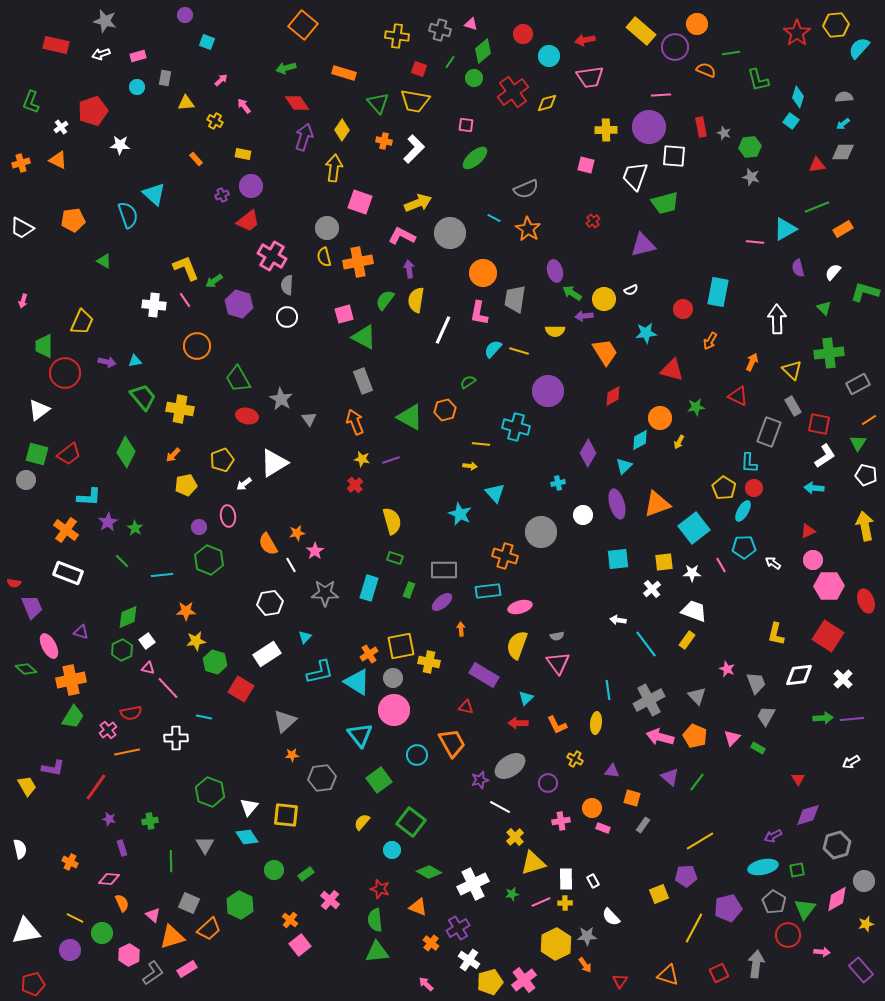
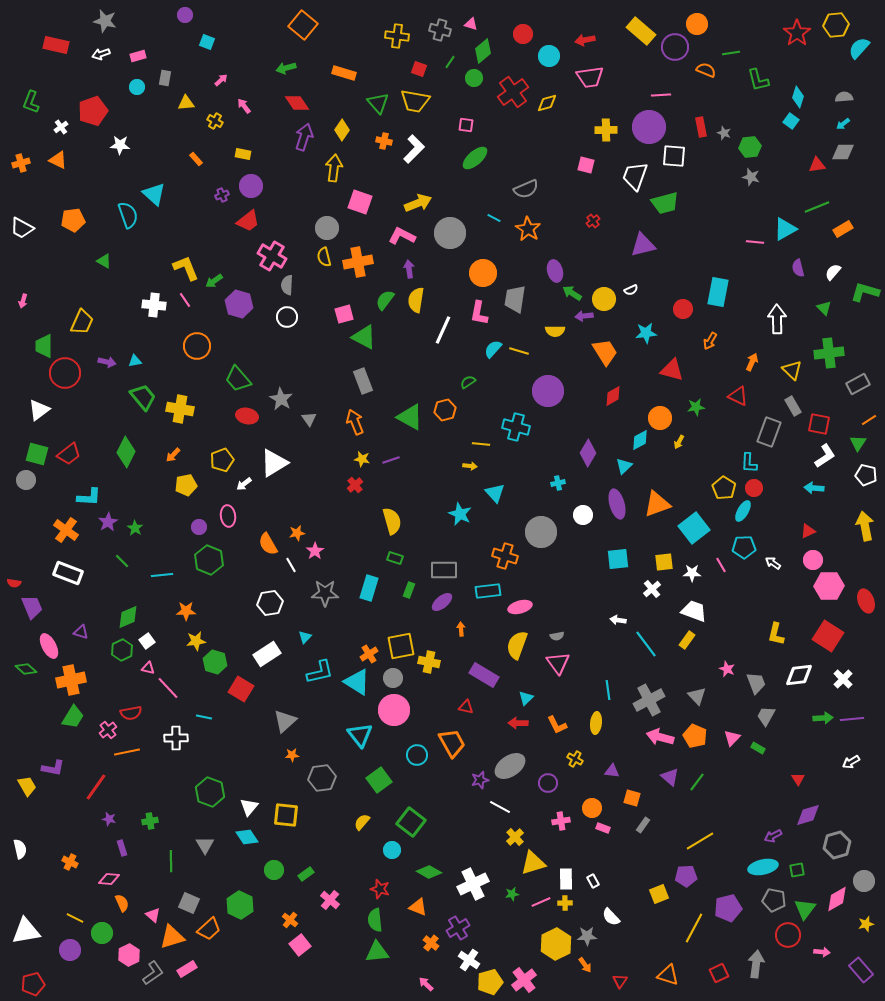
green trapezoid at (238, 379): rotated 12 degrees counterclockwise
gray pentagon at (774, 902): moved 2 px up; rotated 20 degrees counterclockwise
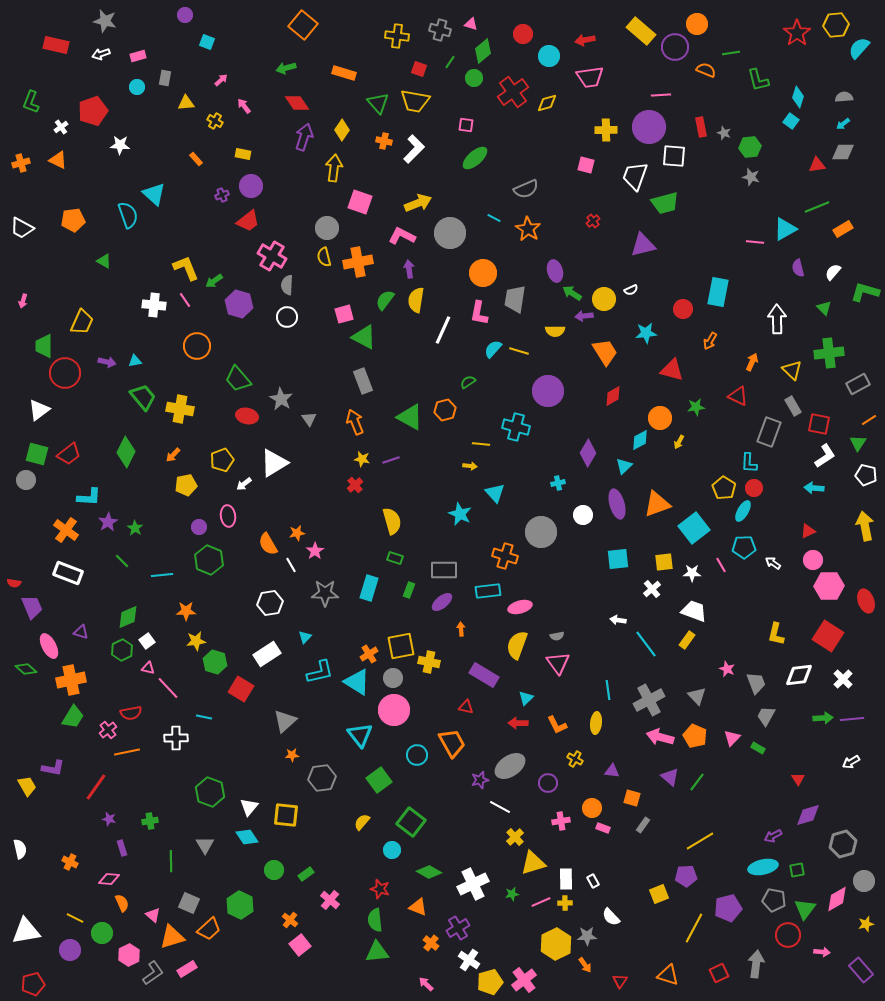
gray hexagon at (837, 845): moved 6 px right, 1 px up
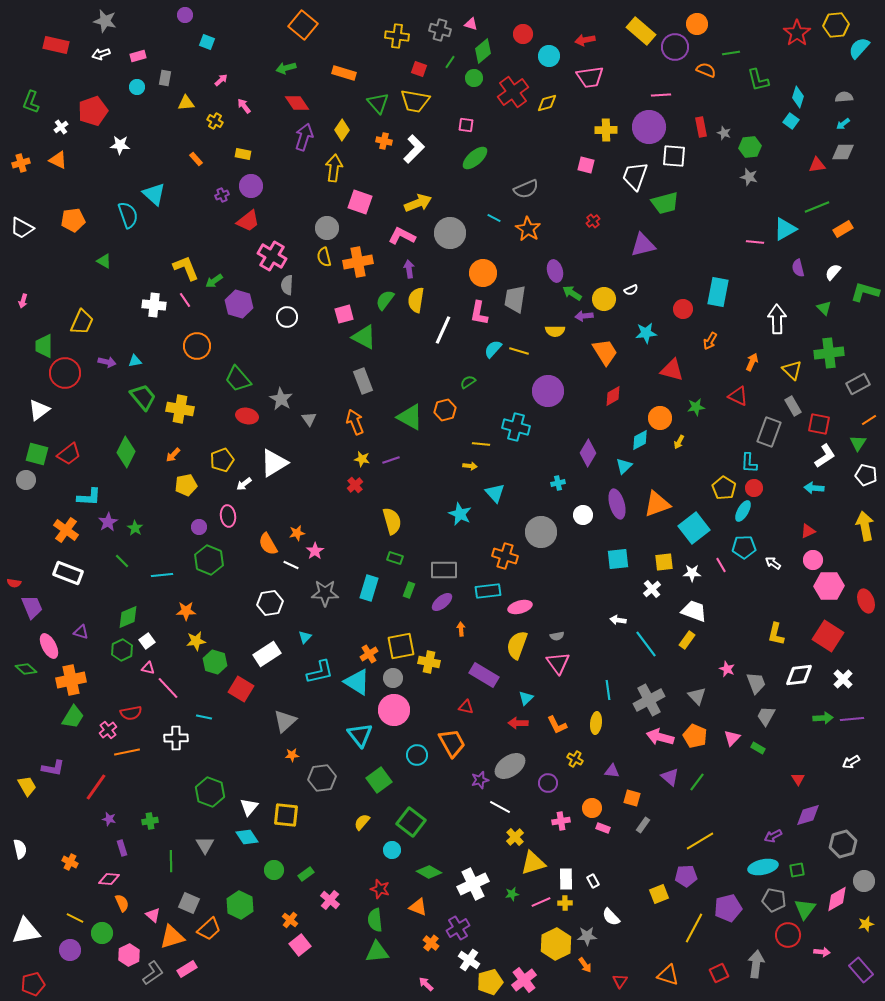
gray star at (751, 177): moved 2 px left
white line at (291, 565): rotated 35 degrees counterclockwise
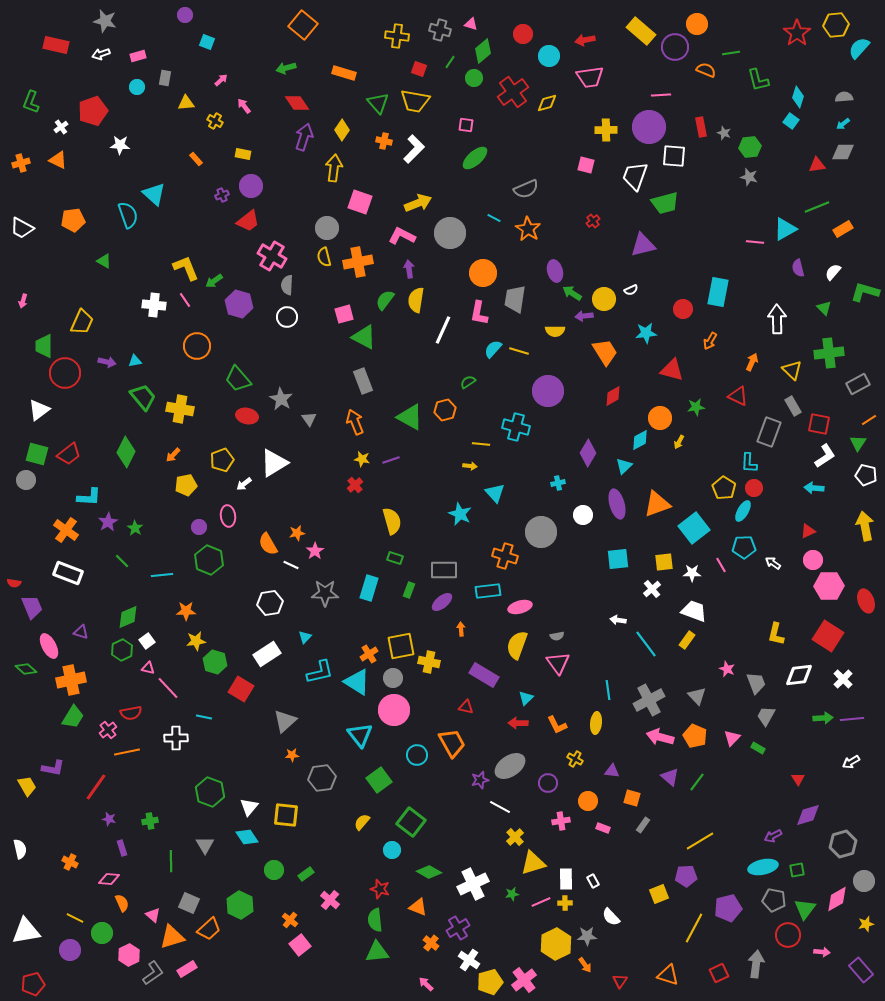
orange circle at (592, 808): moved 4 px left, 7 px up
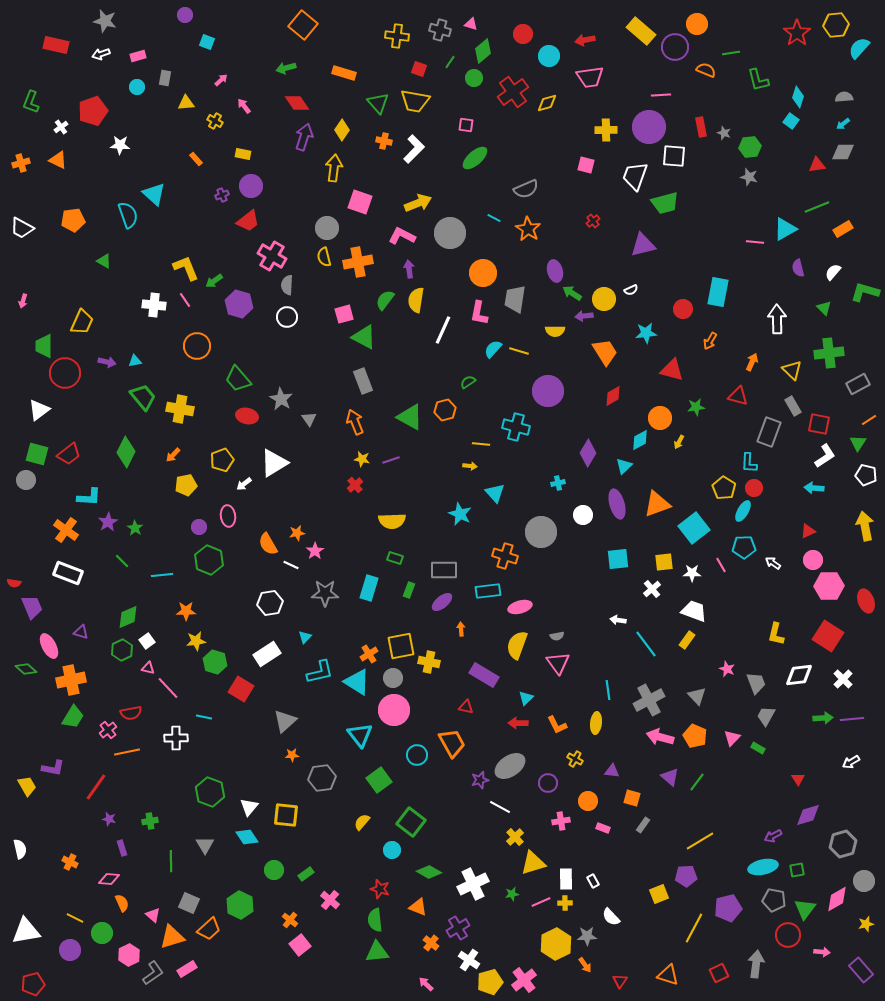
red triangle at (738, 396): rotated 10 degrees counterclockwise
yellow semicircle at (392, 521): rotated 104 degrees clockwise
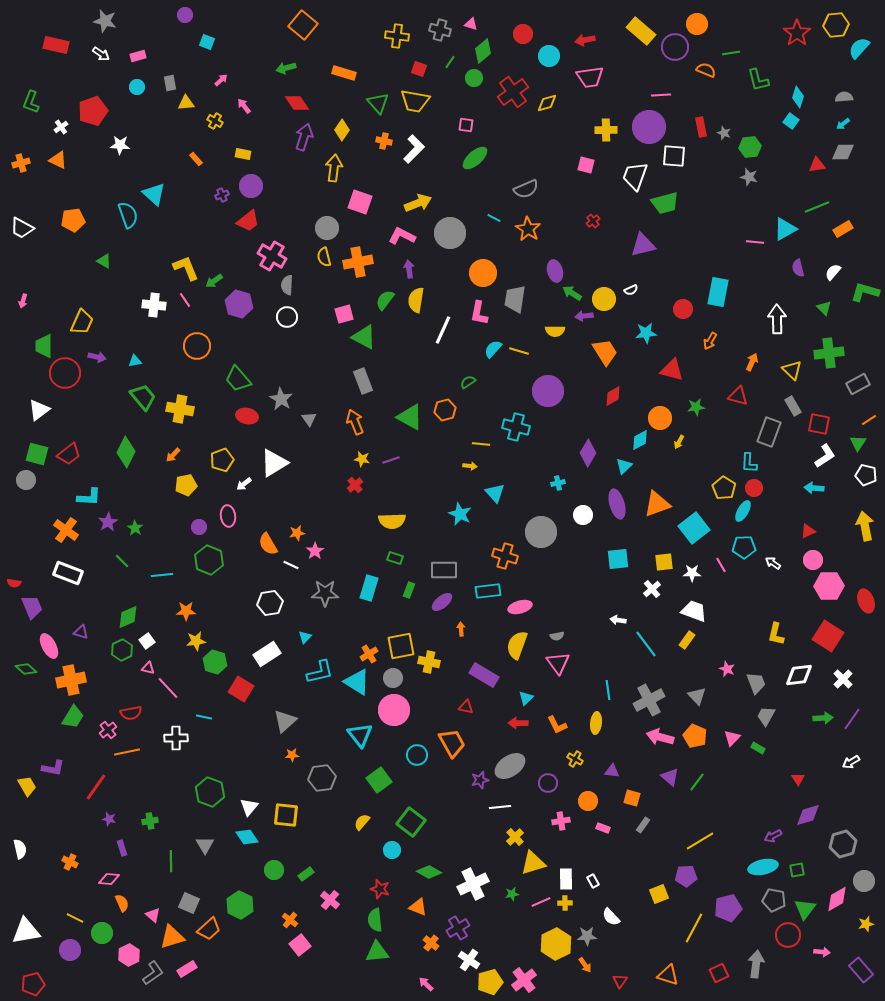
white arrow at (101, 54): rotated 126 degrees counterclockwise
gray rectangle at (165, 78): moved 5 px right, 5 px down; rotated 21 degrees counterclockwise
purple arrow at (107, 362): moved 10 px left, 5 px up
purple line at (852, 719): rotated 50 degrees counterclockwise
white line at (500, 807): rotated 35 degrees counterclockwise
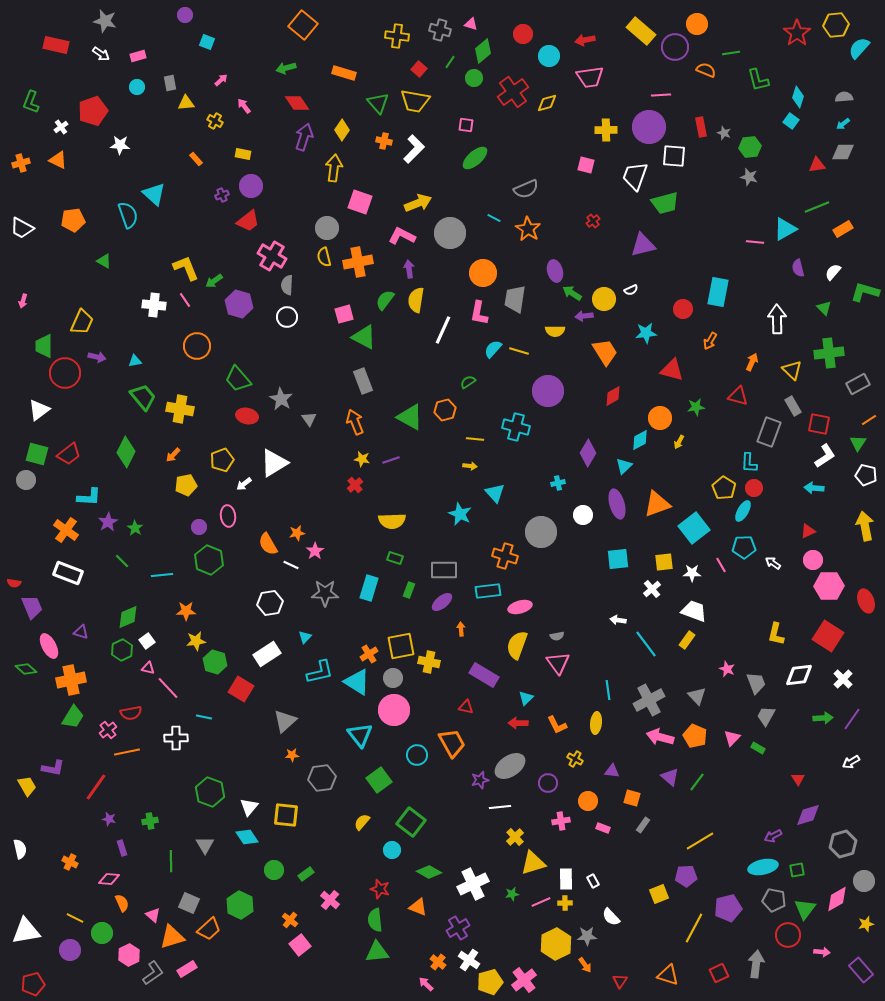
red square at (419, 69): rotated 21 degrees clockwise
yellow line at (481, 444): moved 6 px left, 5 px up
orange cross at (431, 943): moved 7 px right, 19 px down
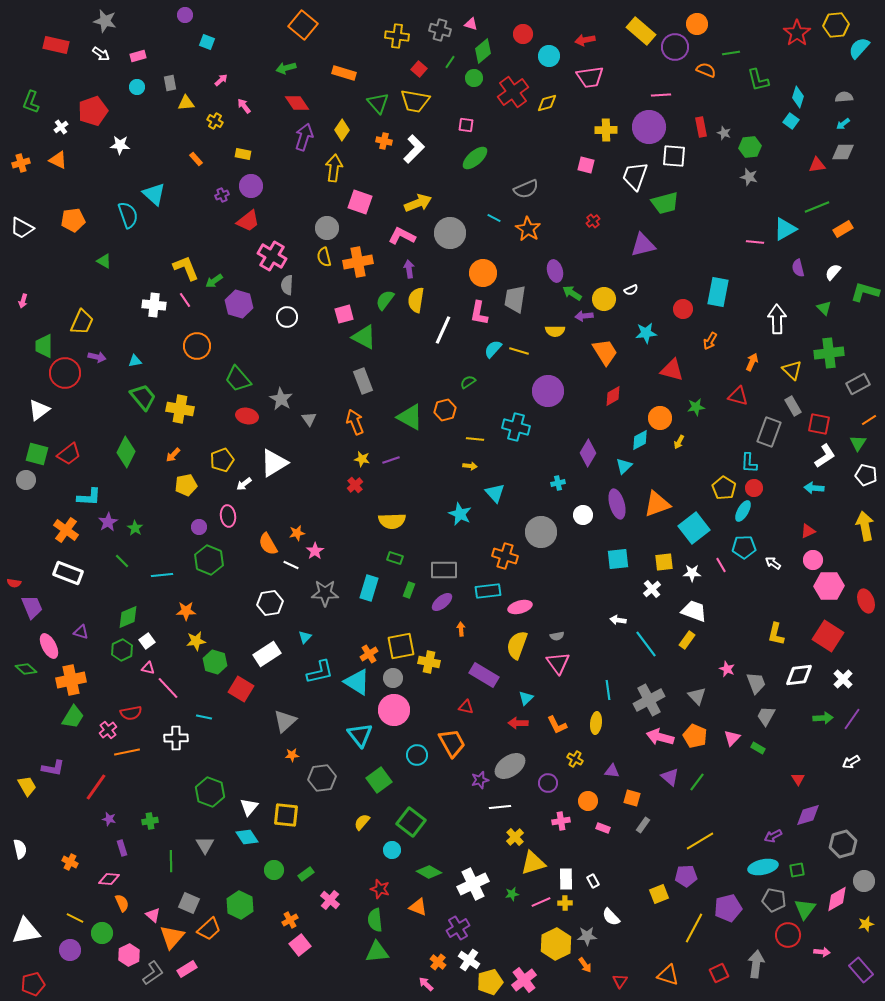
orange cross at (290, 920): rotated 21 degrees clockwise
orange triangle at (172, 937): rotated 32 degrees counterclockwise
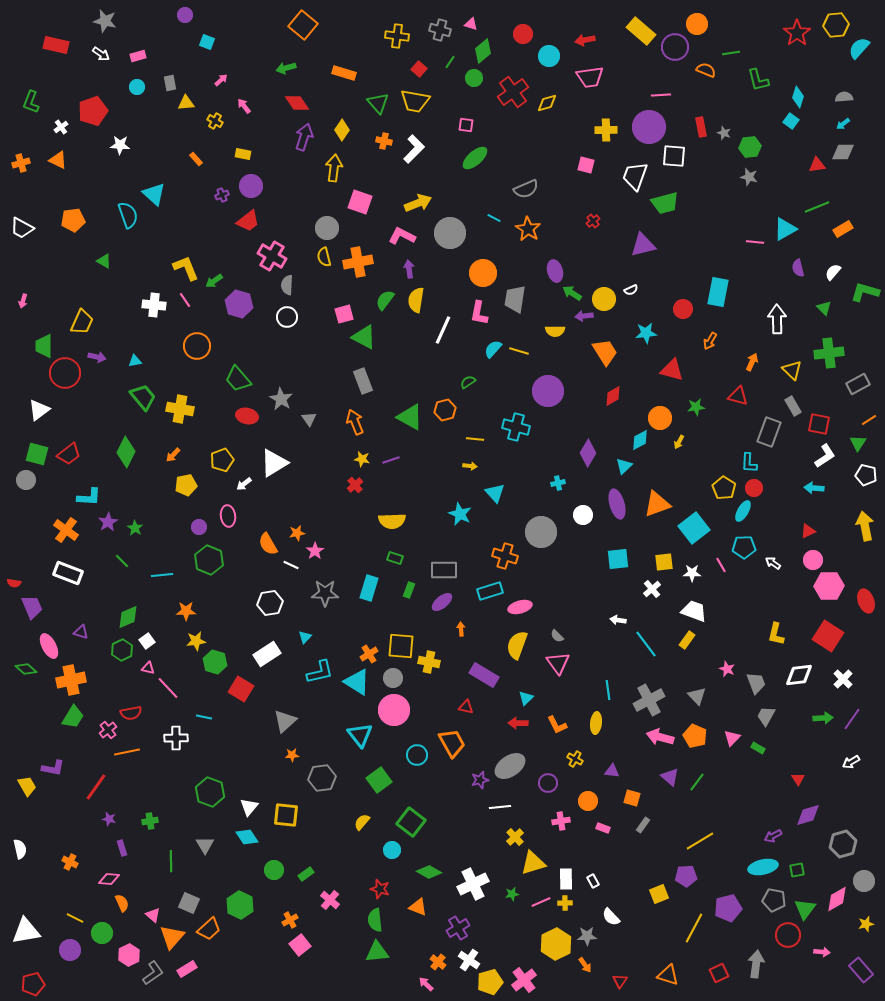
cyan rectangle at (488, 591): moved 2 px right; rotated 10 degrees counterclockwise
gray semicircle at (557, 636): rotated 56 degrees clockwise
yellow square at (401, 646): rotated 16 degrees clockwise
